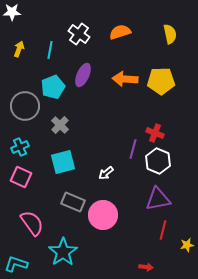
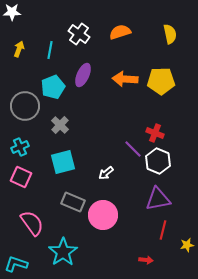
purple line: rotated 60 degrees counterclockwise
red arrow: moved 7 px up
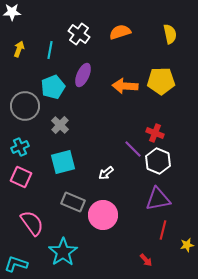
orange arrow: moved 7 px down
red arrow: rotated 40 degrees clockwise
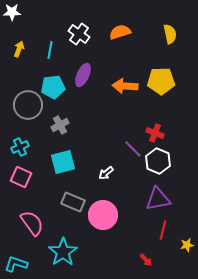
cyan pentagon: rotated 15 degrees clockwise
gray circle: moved 3 px right, 1 px up
gray cross: rotated 18 degrees clockwise
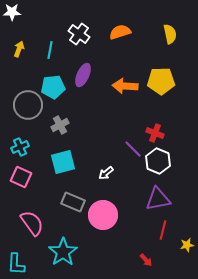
cyan L-shape: rotated 105 degrees counterclockwise
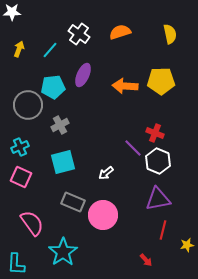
cyan line: rotated 30 degrees clockwise
purple line: moved 1 px up
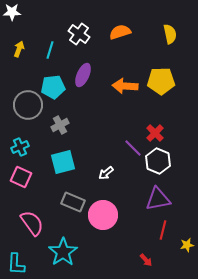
cyan line: rotated 24 degrees counterclockwise
red cross: rotated 24 degrees clockwise
